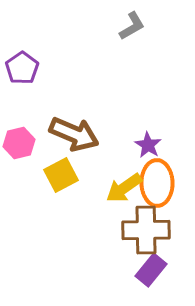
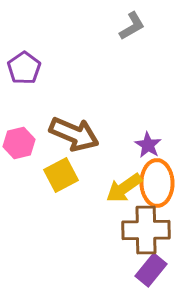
purple pentagon: moved 2 px right
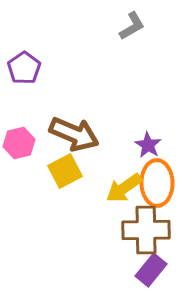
yellow square: moved 4 px right, 4 px up
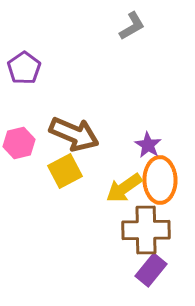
orange ellipse: moved 3 px right, 3 px up
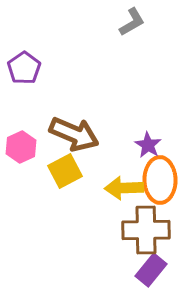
gray L-shape: moved 4 px up
pink hexagon: moved 2 px right, 4 px down; rotated 12 degrees counterclockwise
yellow arrow: rotated 33 degrees clockwise
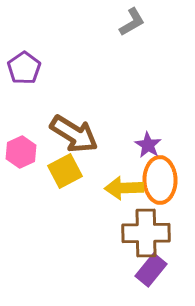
brown arrow: rotated 9 degrees clockwise
pink hexagon: moved 5 px down
brown cross: moved 3 px down
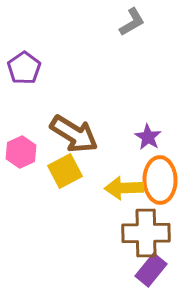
purple star: moved 8 px up
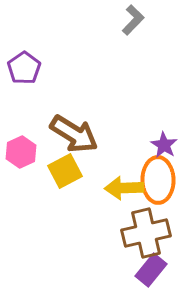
gray L-shape: moved 1 px right, 2 px up; rotated 16 degrees counterclockwise
purple star: moved 16 px right, 8 px down
orange ellipse: moved 2 px left
brown cross: rotated 12 degrees counterclockwise
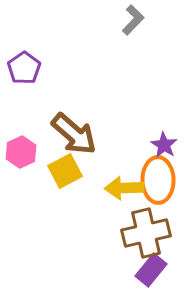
brown arrow: rotated 9 degrees clockwise
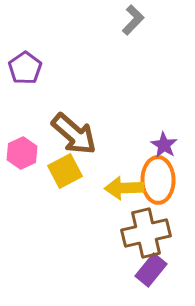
purple pentagon: moved 1 px right
pink hexagon: moved 1 px right, 1 px down
